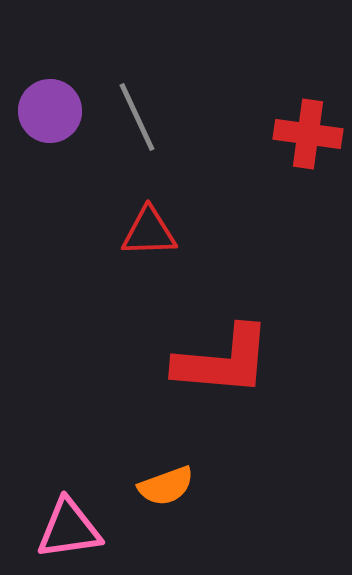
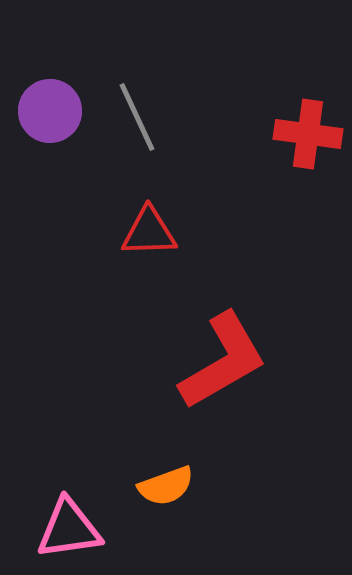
red L-shape: rotated 35 degrees counterclockwise
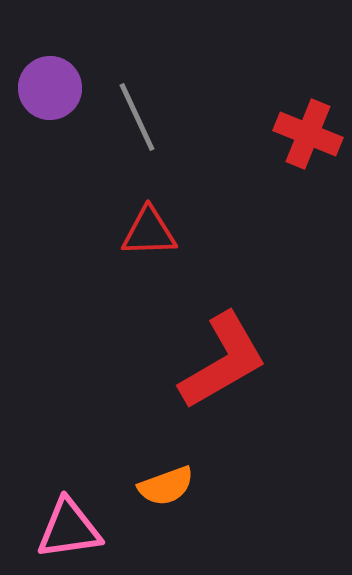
purple circle: moved 23 px up
red cross: rotated 14 degrees clockwise
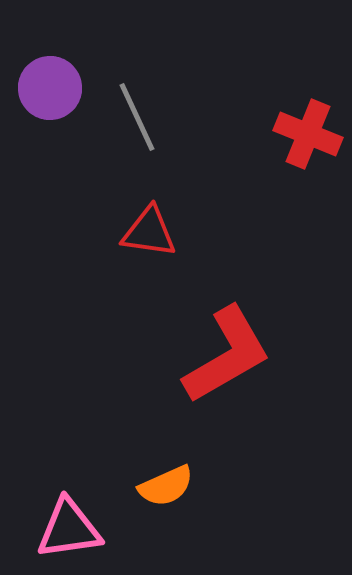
red triangle: rotated 10 degrees clockwise
red L-shape: moved 4 px right, 6 px up
orange semicircle: rotated 4 degrees counterclockwise
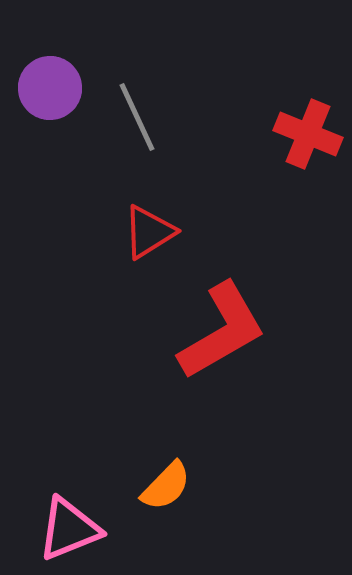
red triangle: rotated 40 degrees counterclockwise
red L-shape: moved 5 px left, 24 px up
orange semicircle: rotated 22 degrees counterclockwise
pink triangle: rotated 14 degrees counterclockwise
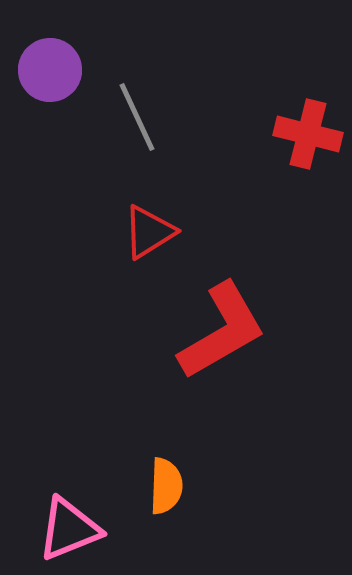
purple circle: moved 18 px up
red cross: rotated 8 degrees counterclockwise
orange semicircle: rotated 42 degrees counterclockwise
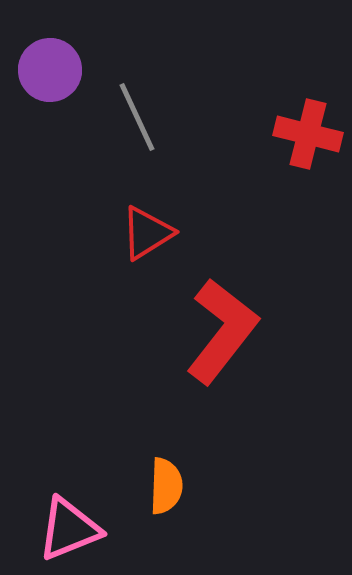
red triangle: moved 2 px left, 1 px down
red L-shape: rotated 22 degrees counterclockwise
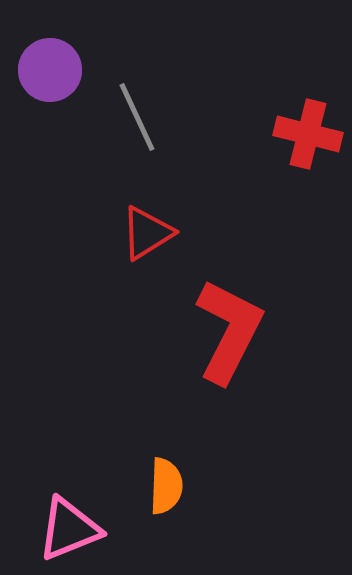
red L-shape: moved 7 px right; rotated 11 degrees counterclockwise
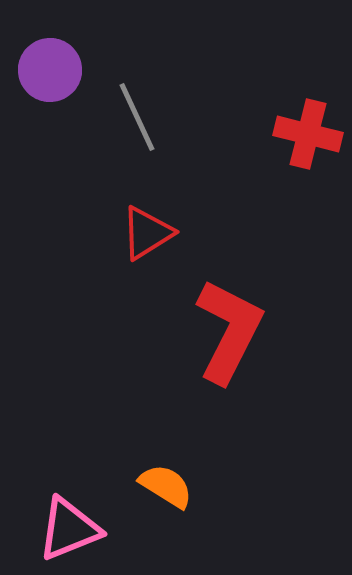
orange semicircle: rotated 60 degrees counterclockwise
